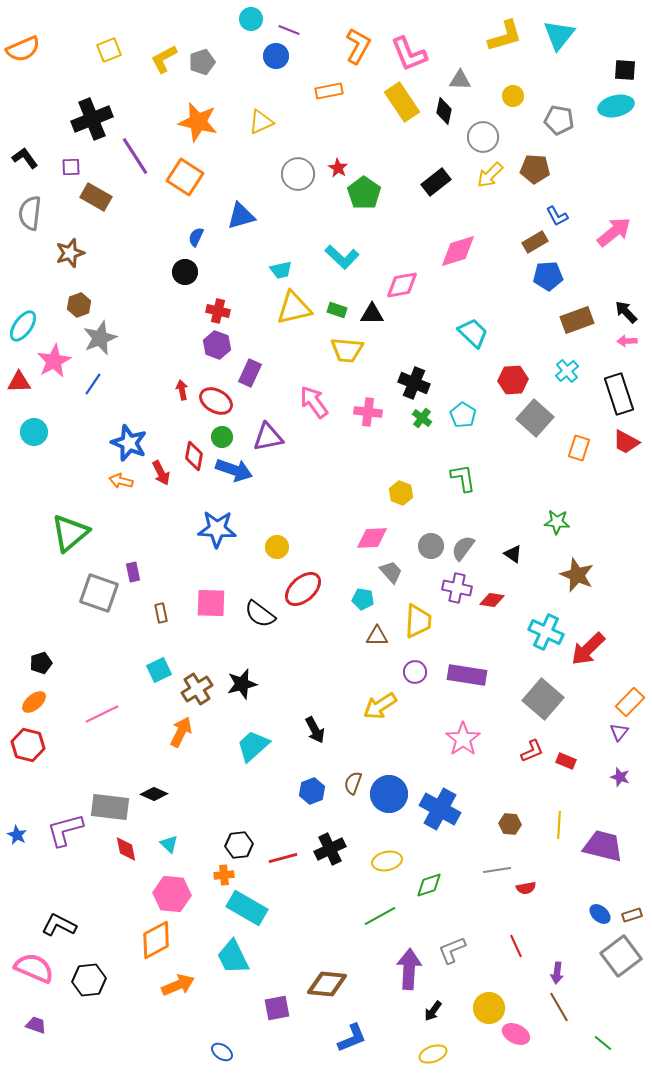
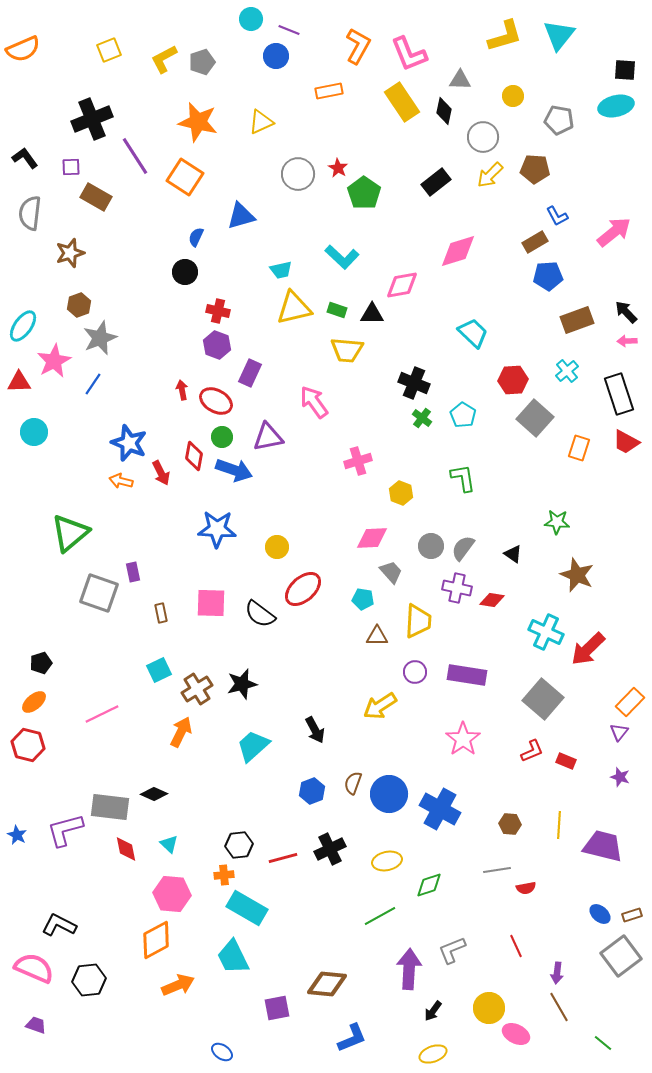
pink cross at (368, 412): moved 10 px left, 49 px down; rotated 24 degrees counterclockwise
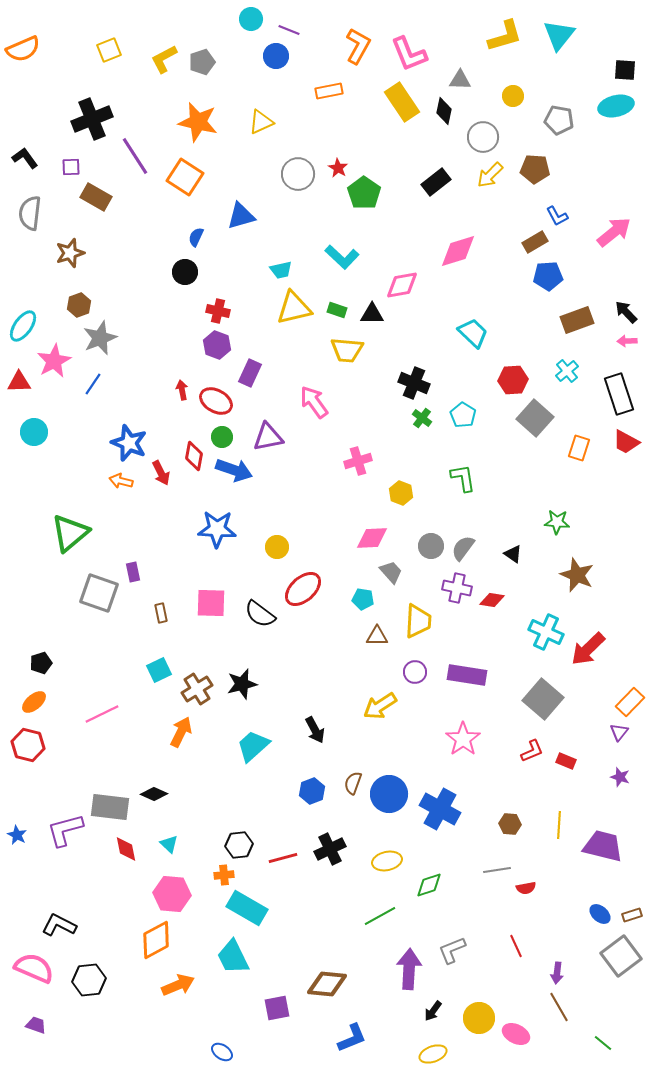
yellow circle at (489, 1008): moved 10 px left, 10 px down
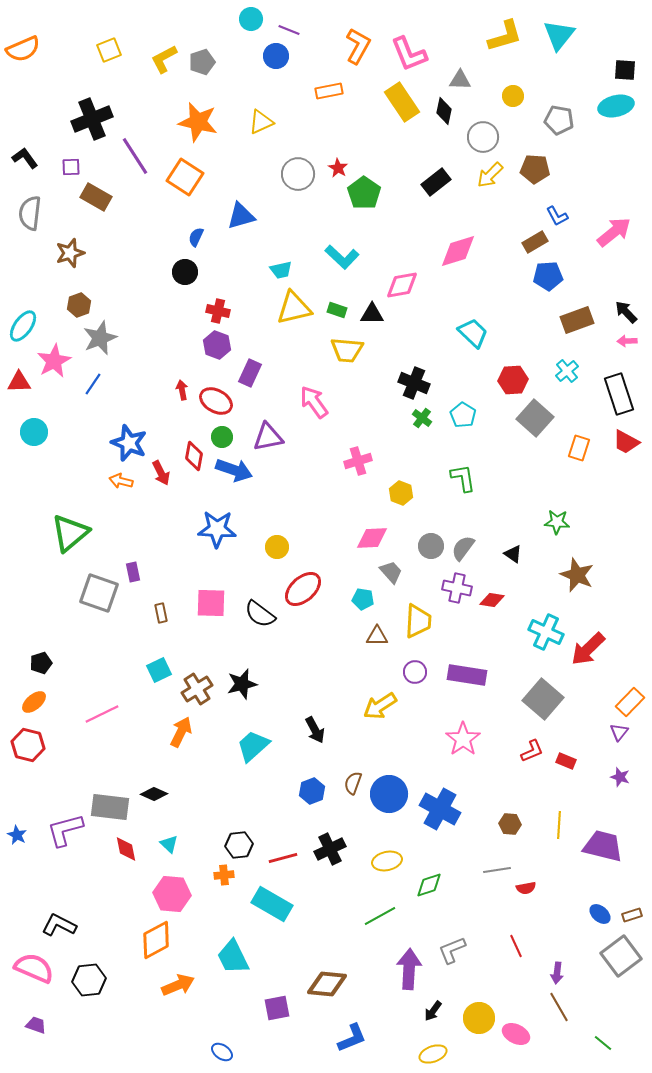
cyan rectangle at (247, 908): moved 25 px right, 4 px up
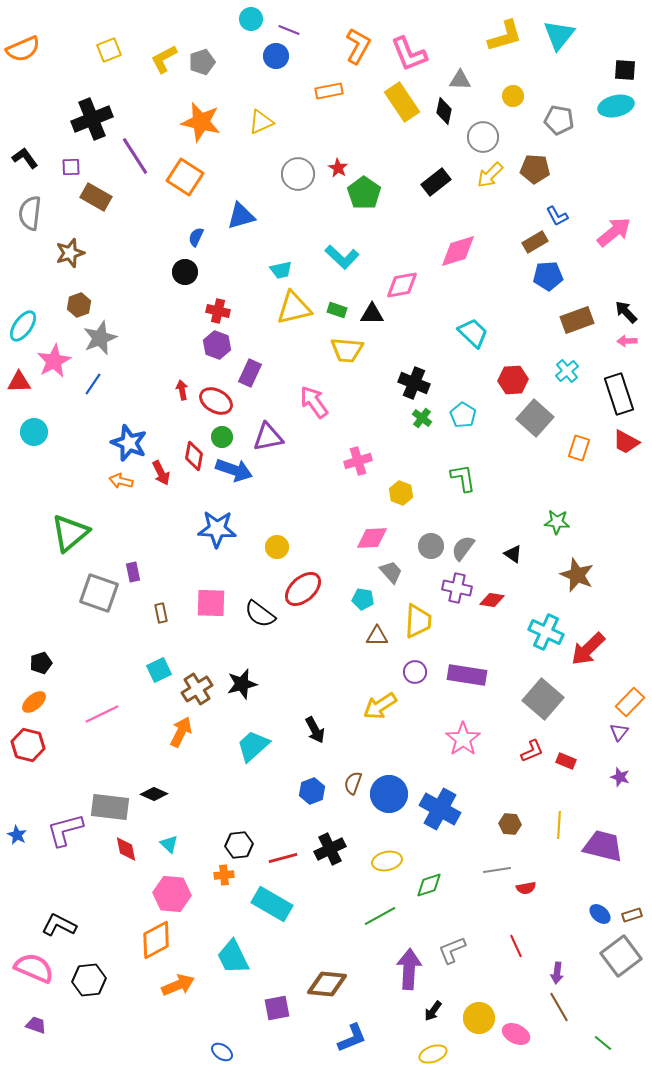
orange star at (198, 122): moved 3 px right
